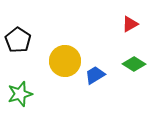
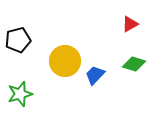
black pentagon: rotated 25 degrees clockwise
green diamond: rotated 15 degrees counterclockwise
blue trapezoid: rotated 15 degrees counterclockwise
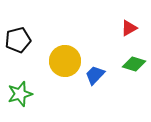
red triangle: moved 1 px left, 4 px down
